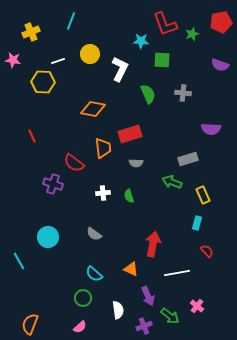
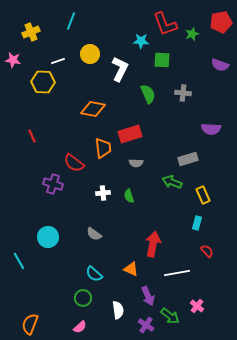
purple cross at (144, 326): moved 2 px right, 1 px up; rotated 35 degrees counterclockwise
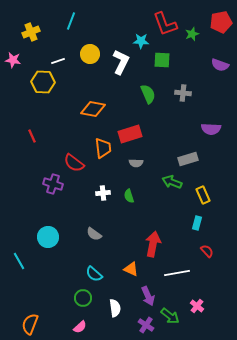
white L-shape at (120, 69): moved 1 px right, 7 px up
white semicircle at (118, 310): moved 3 px left, 2 px up
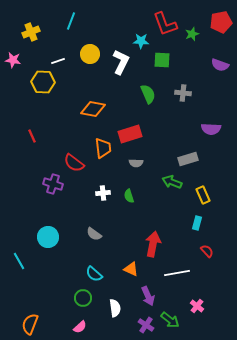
green arrow at (170, 316): moved 4 px down
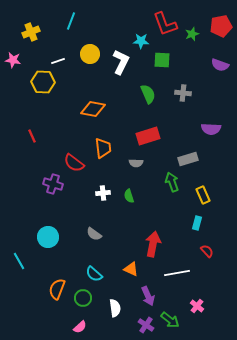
red pentagon at (221, 22): moved 4 px down
red rectangle at (130, 134): moved 18 px right, 2 px down
green arrow at (172, 182): rotated 48 degrees clockwise
orange semicircle at (30, 324): moved 27 px right, 35 px up
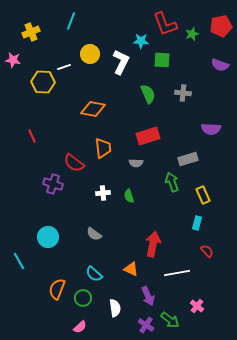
white line at (58, 61): moved 6 px right, 6 px down
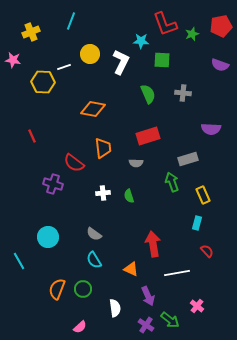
red arrow at (153, 244): rotated 20 degrees counterclockwise
cyan semicircle at (94, 274): moved 14 px up; rotated 18 degrees clockwise
green circle at (83, 298): moved 9 px up
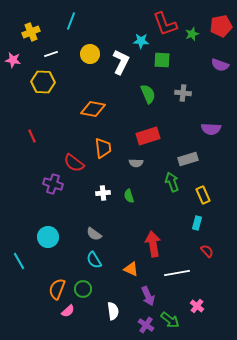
white line at (64, 67): moved 13 px left, 13 px up
white semicircle at (115, 308): moved 2 px left, 3 px down
pink semicircle at (80, 327): moved 12 px left, 16 px up
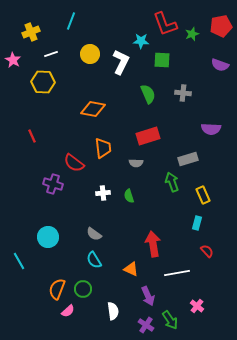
pink star at (13, 60): rotated 21 degrees clockwise
green arrow at (170, 320): rotated 18 degrees clockwise
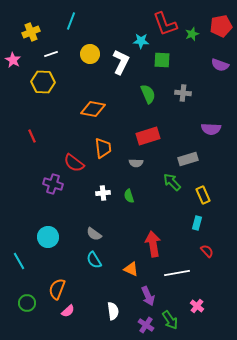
green arrow at (172, 182): rotated 24 degrees counterclockwise
green circle at (83, 289): moved 56 px left, 14 px down
